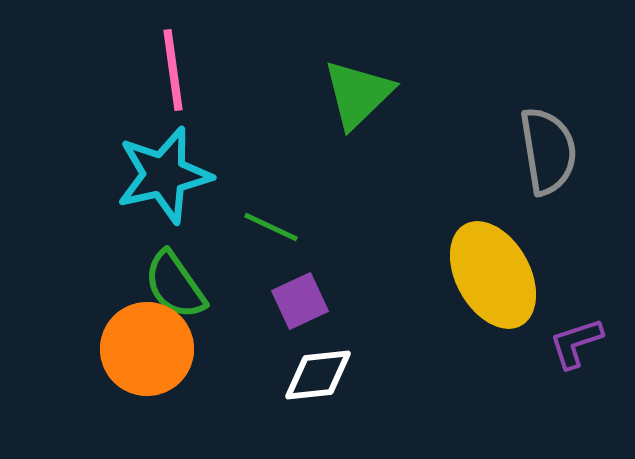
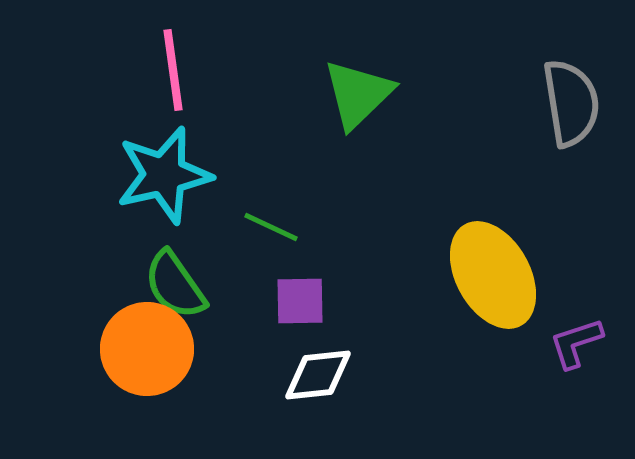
gray semicircle: moved 23 px right, 48 px up
purple square: rotated 24 degrees clockwise
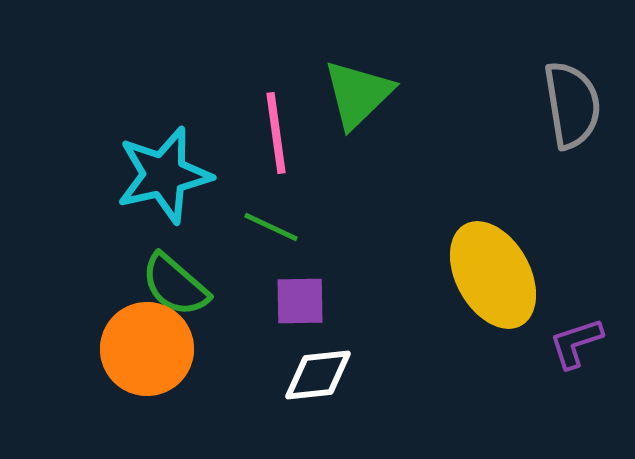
pink line: moved 103 px right, 63 px down
gray semicircle: moved 1 px right, 2 px down
green semicircle: rotated 14 degrees counterclockwise
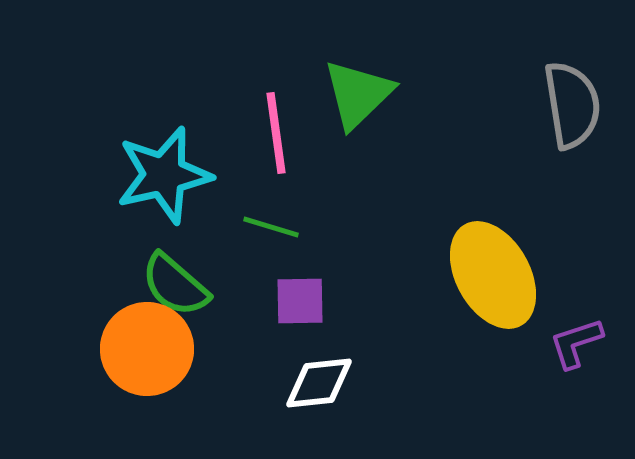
green line: rotated 8 degrees counterclockwise
white diamond: moved 1 px right, 8 px down
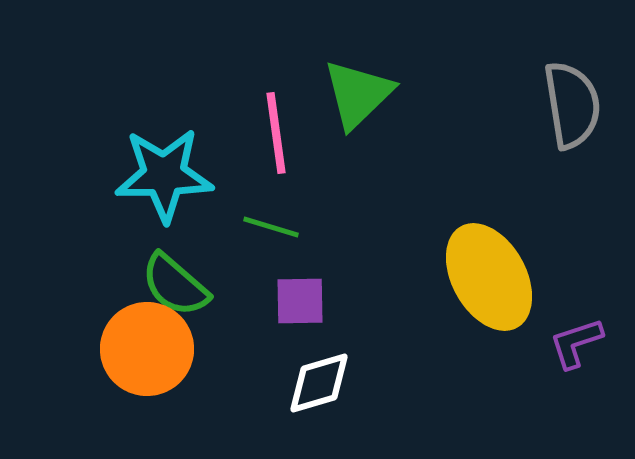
cyan star: rotated 12 degrees clockwise
yellow ellipse: moved 4 px left, 2 px down
white diamond: rotated 10 degrees counterclockwise
